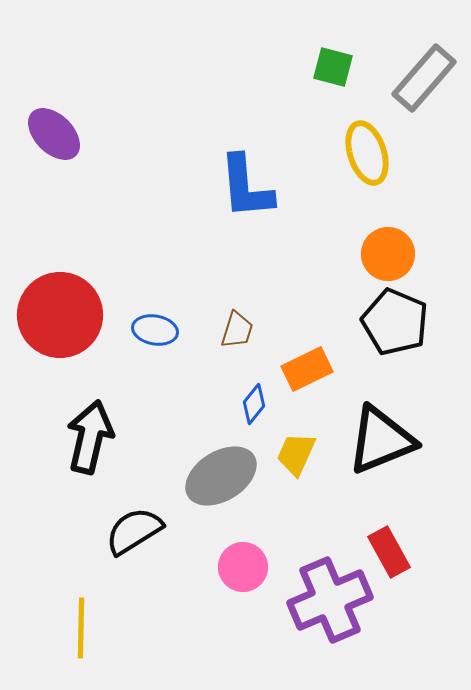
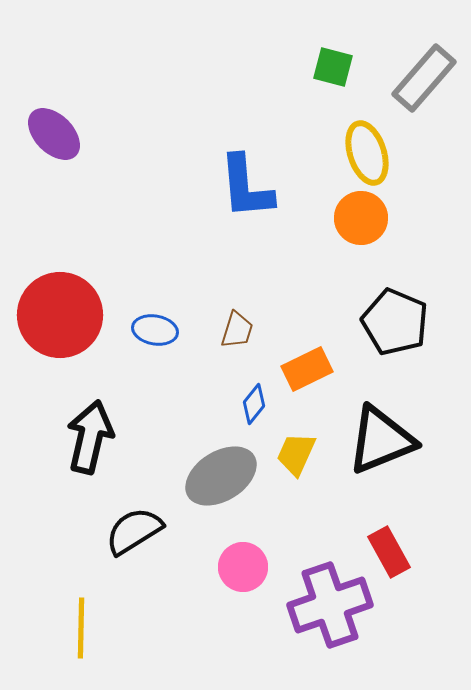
orange circle: moved 27 px left, 36 px up
purple cross: moved 5 px down; rotated 4 degrees clockwise
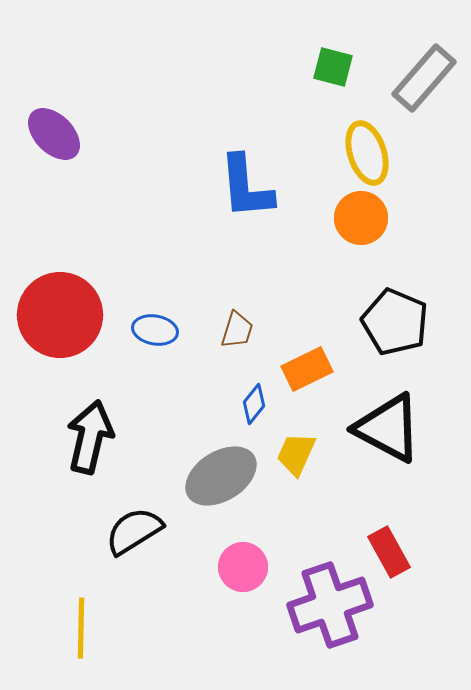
black triangle: moved 7 px right, 12 px up; rotated 50 degrees clockwise
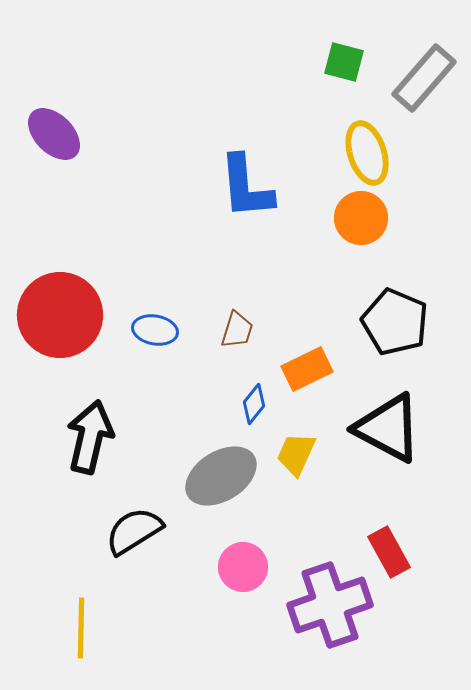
green square: moved 11 px right, 5 px up
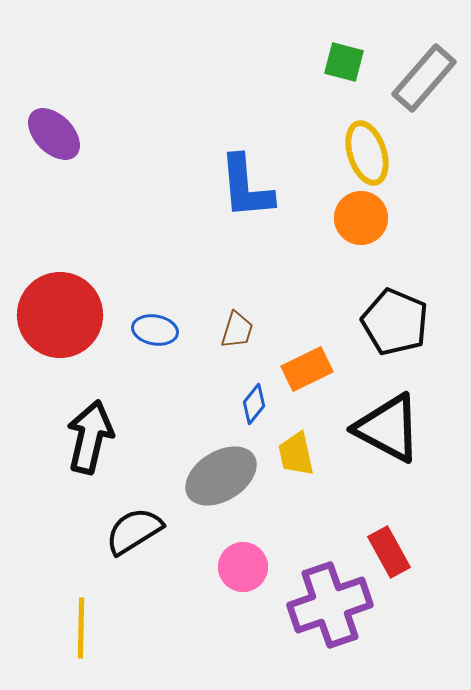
yellow trapezoid: rotated 36 degrees counterclockwise
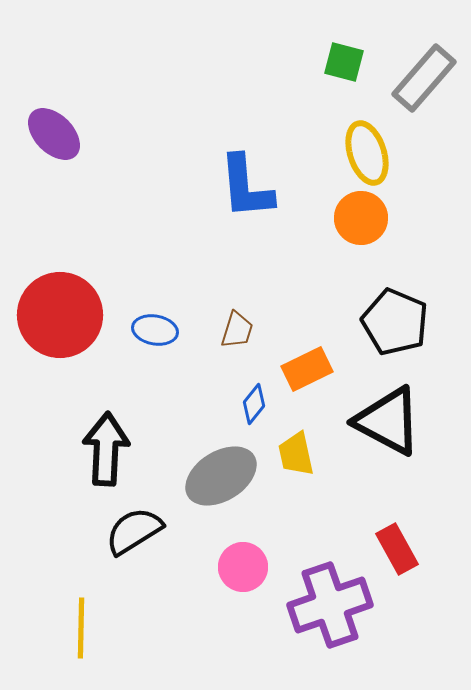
black triangle: moved 7 px up
black arrow: moved 16 px right, 12 px down; rotated 10 degrees counterclockwise
red rectangle: moved 8 px right, 3 px up
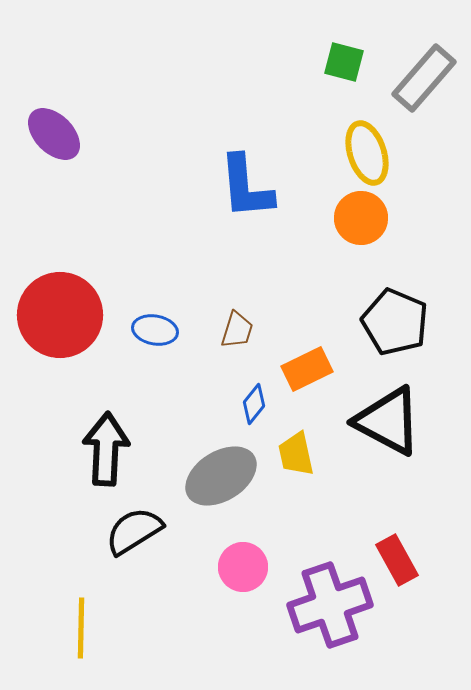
red rectangle: moved 11 px down
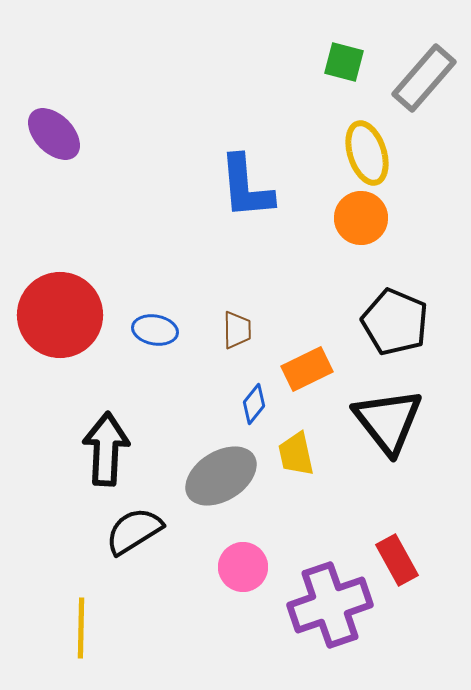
brown trapezoid: rotated 18 degrees counterclockwise
black triangle: rotated 24 degrees clockwise
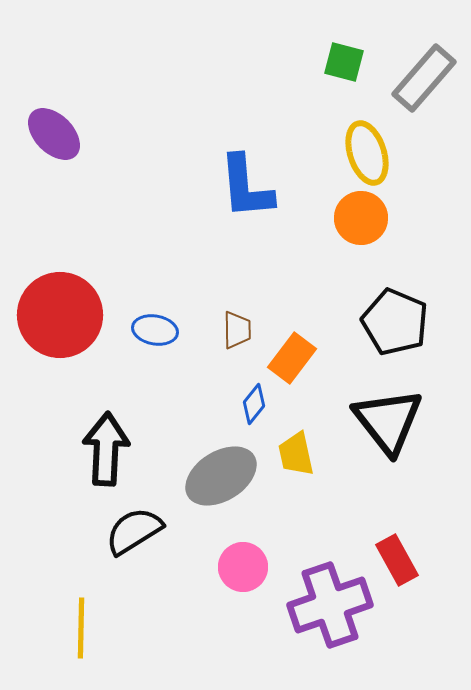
orange rectangle: moved 15 px left, 11 px up; rotated 27 degrees counterclockwise
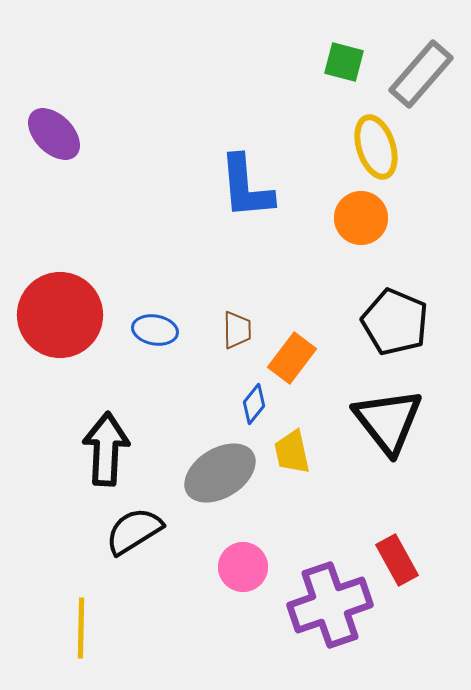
gray rectangle: moved 3 px left, 4 px up
yellow ellipse: moved 9 px right, 6 px up
yellow trapezoid: moved 4 px left, 2 px up
gray ellipse: moved 1 px left, 3 px up
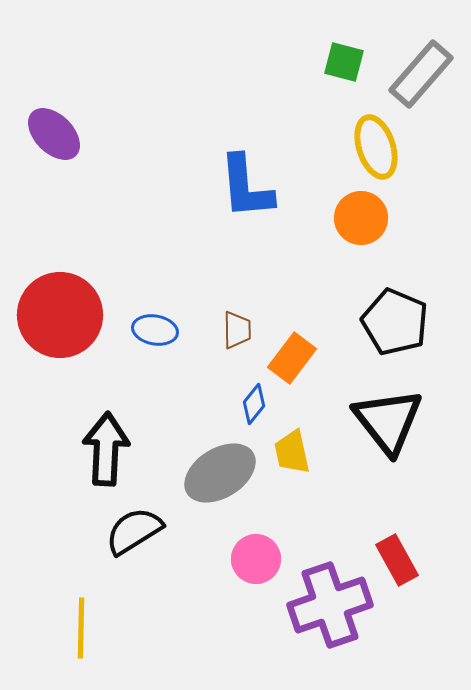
pink circle: moved 13 px right, 8 px up
